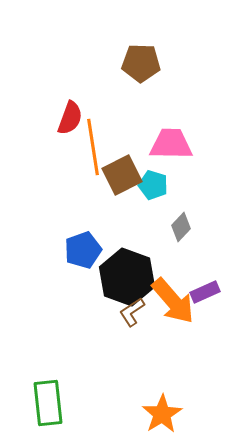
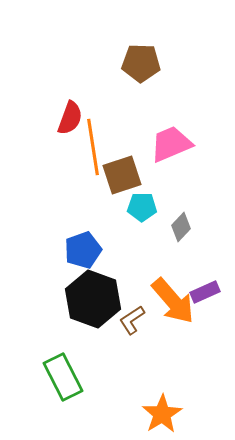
pink trapezoid: rotated 24 degrees counterclockwise
brown square: rotated 9 degrees clockwise
cyan pentagon: moved 11 px left, 22 px down; rotated 16 degrees counterclockwise
black hexagon: moved 34 px left, 22 px down
brown L-shape: moved 8 px down
green rectangle: moved 15 px right, 26 px up; rotated 21 degrees counterclockwise
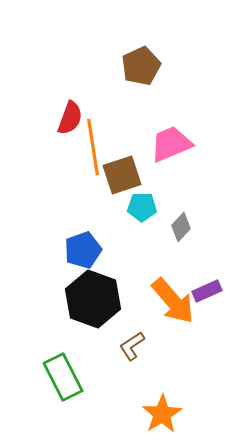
brown pentagon: moved 3 px down; rotated 27 degrees counterclockwise
purple rectangle: moved 2 px right, 1 px up
brown L-shape: moved 26 px down
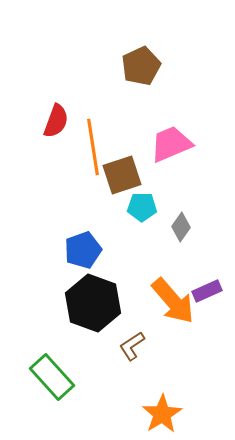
red semicircle: moved 14 px left, 3 px down
gray diamond: rotated 8 degrees counterclockwise
black hexagon: moved 4 px down
green rectangle: moved 11 px left; rotated 15 degrees counterclockwise
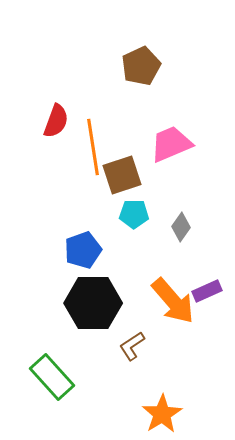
cyan pentagon: moved 8 px left, 7 px down
black hexagon: rotated 20 degrees counterclockwise
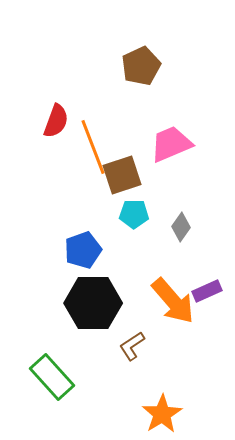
orange line: rotated 12 degrees counterclockwise
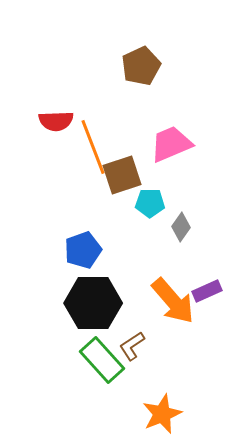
red semicircle: rotated 68 degrees clockwise
cyan pentagon: moved 16 px right, 11 px up
green rectangle: moved 50 px right, 17 px up
orange star: rotated 9 degrees clockwise
